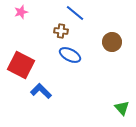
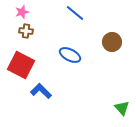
pink star: moved 1 px right
brown cross: moved 35 px left
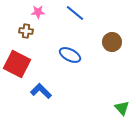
pink star: moved 16 px right; rotated 16 degrees clockwise
red square: moved 4 px left, 1 px up
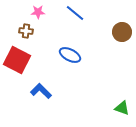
brown circle: moved 10 px right, 10 px up
red square: moved 4 px up
green triangle: rotated 28 degrees counterclockwise
